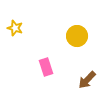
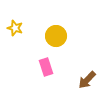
yellow circle: moved 21 px left
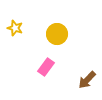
yellow circle: moved 1 px right, 2 px up
pink rectangle: rotated 54 degrees clockwise
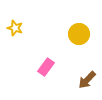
yellow circle: moved 22 px right
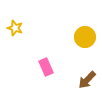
yellow circle: moved 6 px right, 3 px down
pink rectangle: rotated 60 degrees counterclockwise
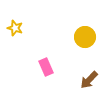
brown arrow: moved 2 px right
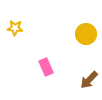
yellow star: rotated 14 degrees counterclockwise
yellow circle: moved 1 px right, 3 px up
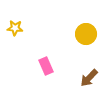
pink rectangle: moved 1 px up
brown arrow: moved 2 px up
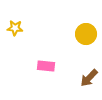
pink rectangle: rotated 60 degrees counterclockwise
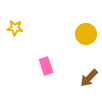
pink rectangle: rotated 66 degrees clockwise
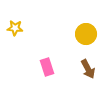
pink rectangle: moved 1 px right, 1 px down
brown arrow: moved 1 px left, 9 px up; rotated 72 degrees counterclockwise
